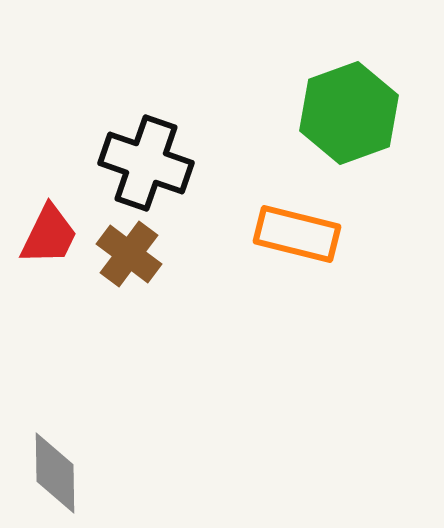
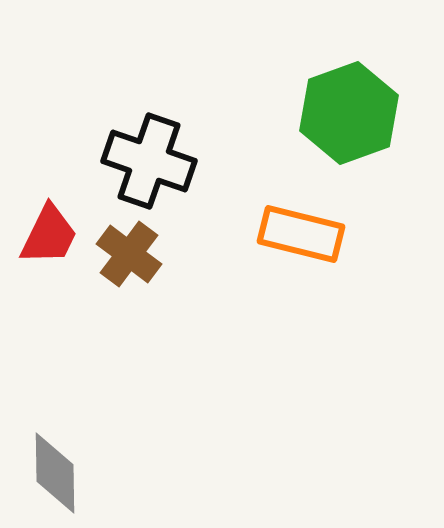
black cross: moved 3 px right, 2 px up
orange rectangle: moved 4 px right
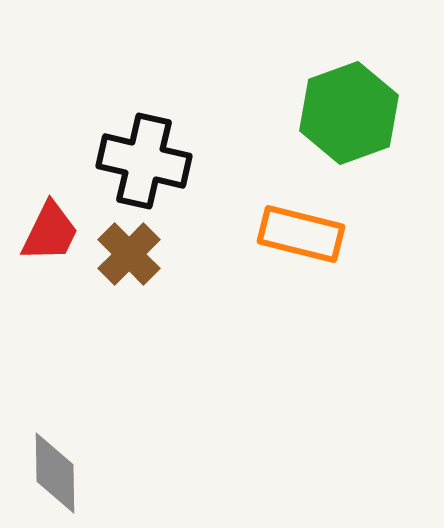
black cross: moved 5 px left; rotated 6 degrees counterclockwise
red trapezoid: moved 1 px right, 3 px up
brown cross: rotated 8 degrees clockwise
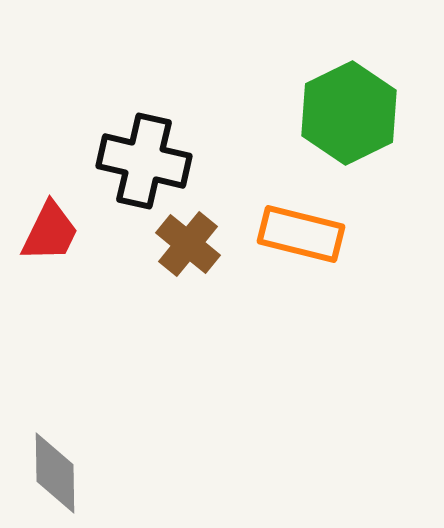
green hexagon: rotated 6 degrees counterclockwise
brown cross: moved 59 px right, 10 px up; rotated 6 degrees counterclockwise
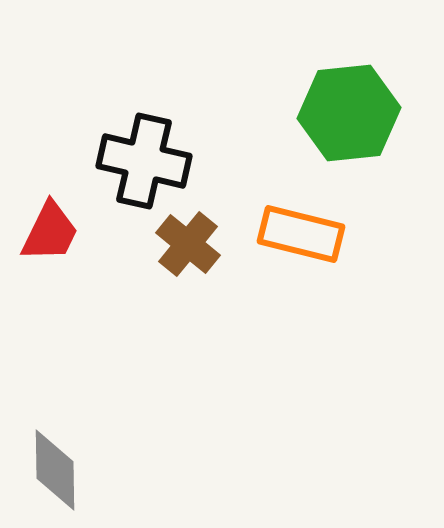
green hexagon: rotated 20 degrees clockwise
gray diamond: moved 3 px up
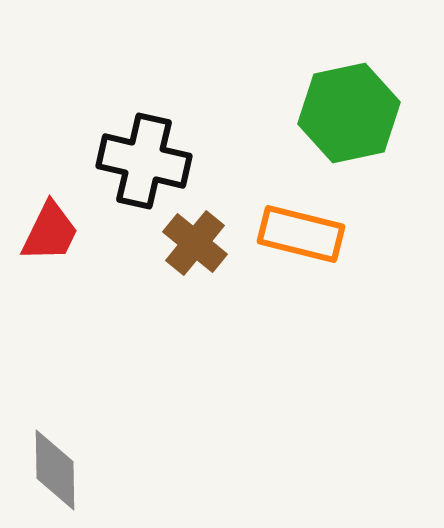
green hexagon: rotated 6 degrees counterclockwise
brown cross: moved 7 px right, 1 px up
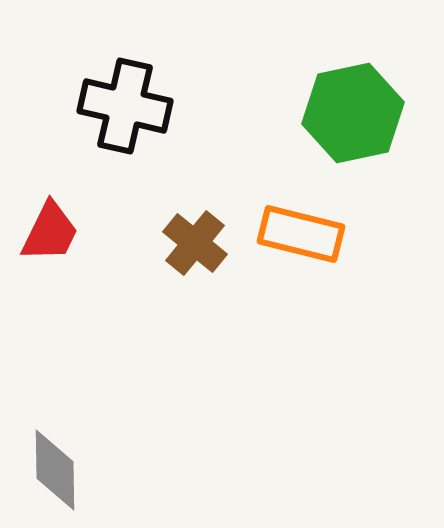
green hexagon: moved 4 px right
black cross: moved 19 px left, 55 px up
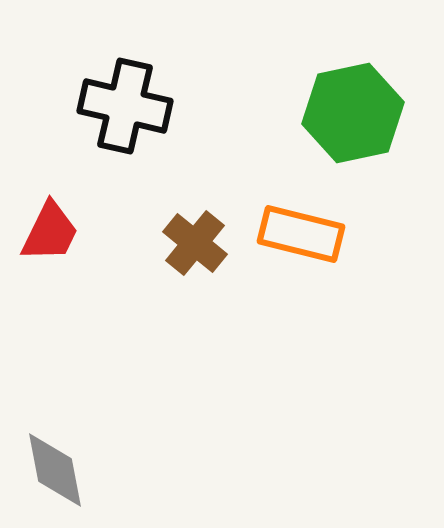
gray diamond: rotated 10 degrees counterclockwise
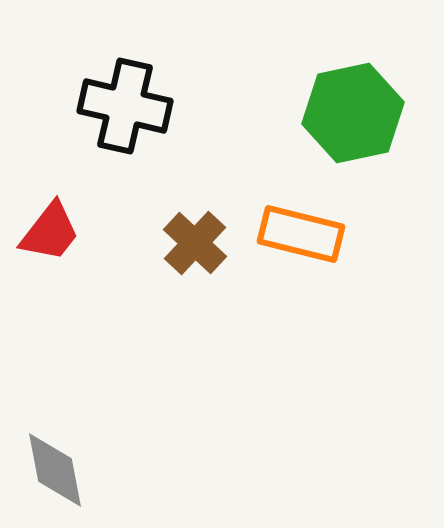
red trapezoid: rotated 12 degrees clockwise
brown cross: rotated 4 degrees clockwise
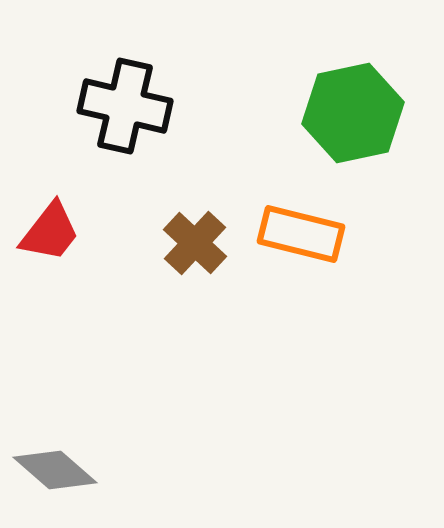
gray diamond: rotated 38 degrees counterclockwise
